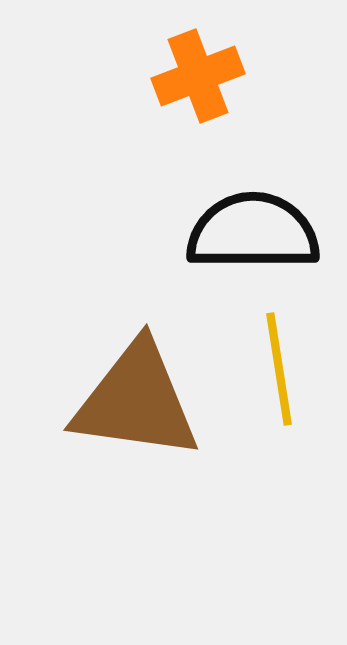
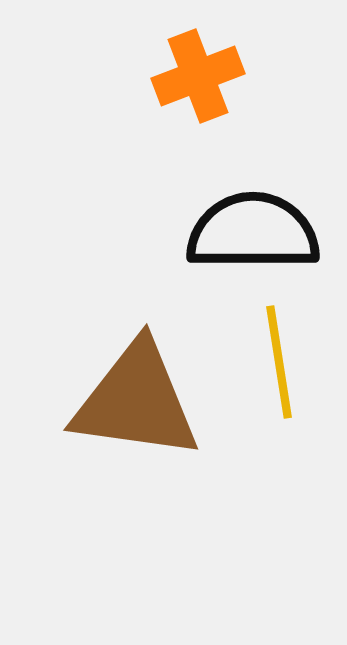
yellow line: moved 7 px up
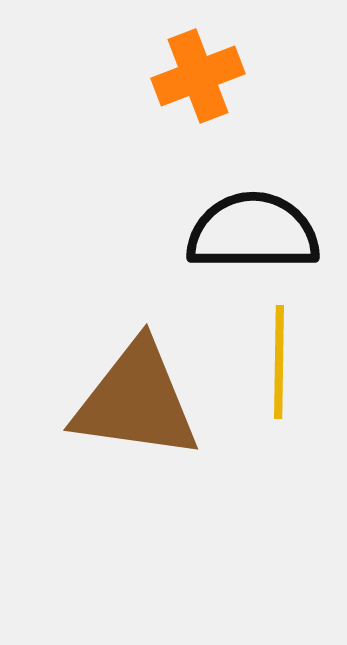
yellow line: rotated 10 degrees clockwise
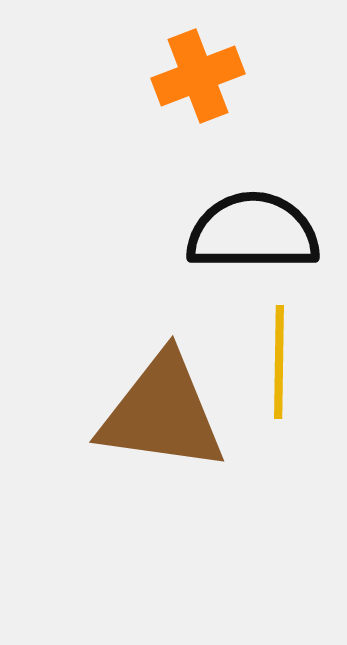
brown triangle: moved 26 px right, 12 px down
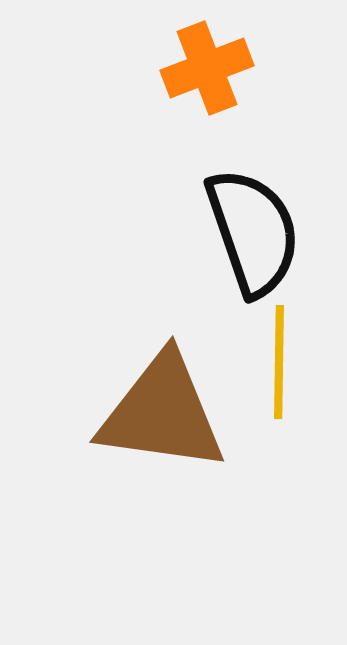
orange cross: moved 9 px right, 8 px up
black semicircle: rotated 71 degrees clockwise
